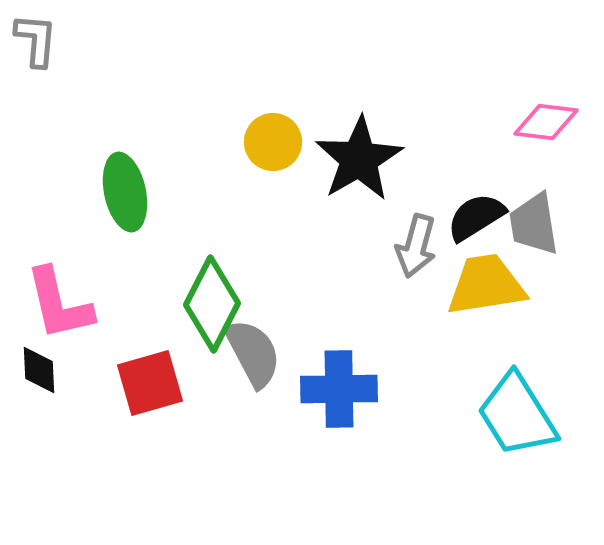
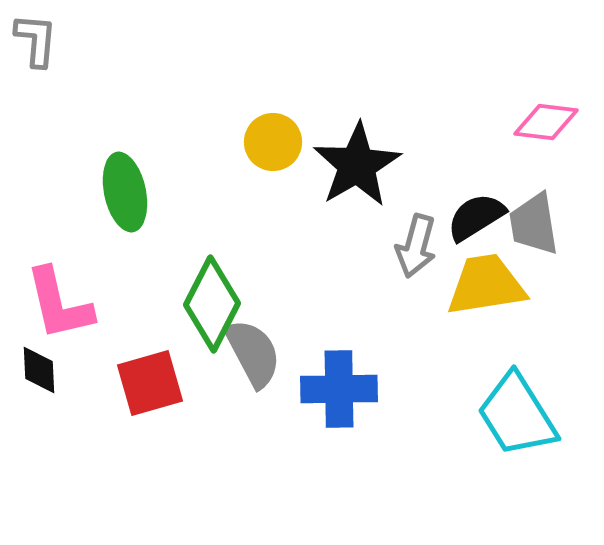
black star: moved 2 px left, 6 px down
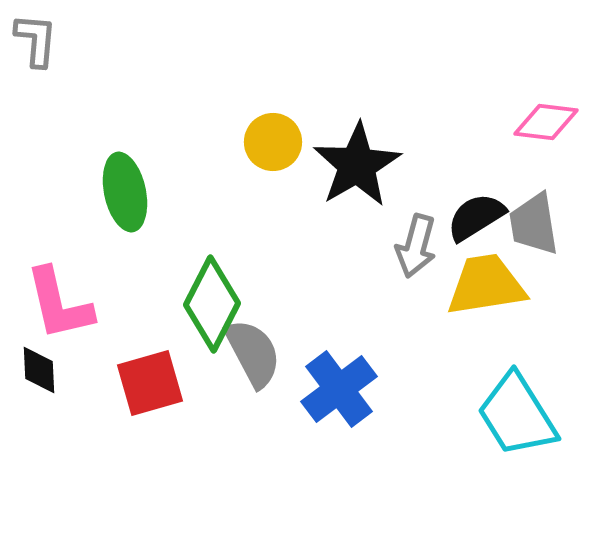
blue cross: rotated 36 degrees counterclockwise
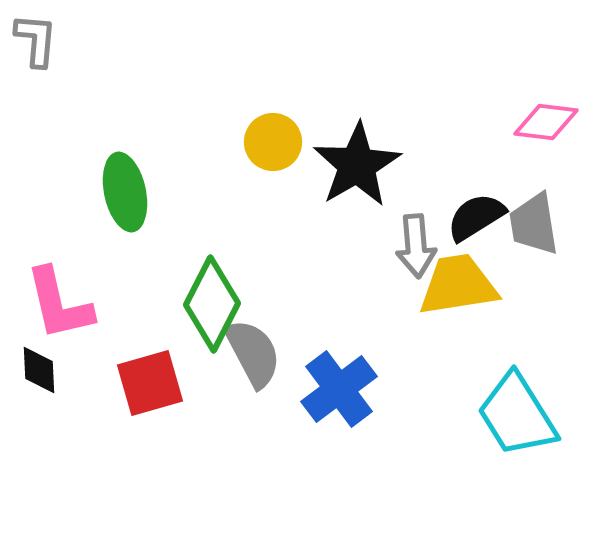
gray arrow: rotated 20 degrees counterclockwise
yellow trapezoid: moved 28 px left
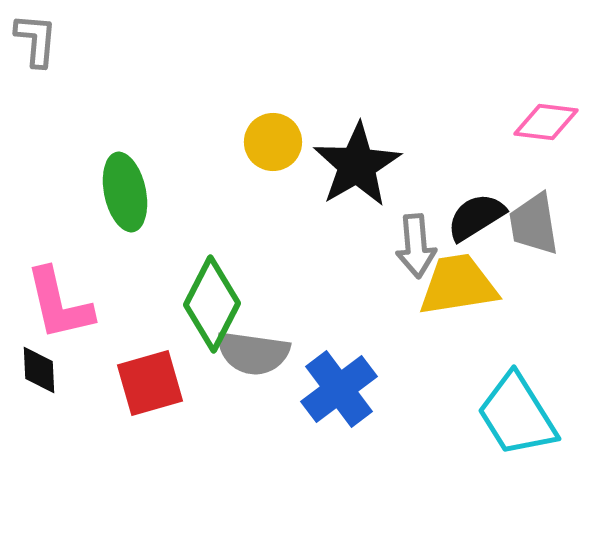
gray semicircle: rotated 126 degrees clockwise
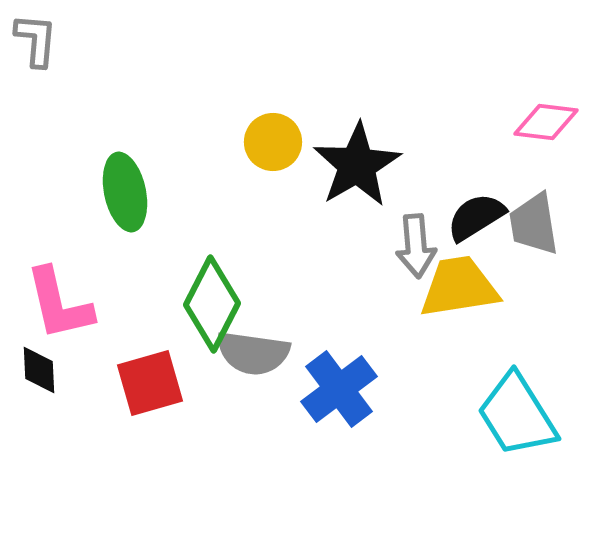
yellow trapezoid: moved 1 px right, 2 px down
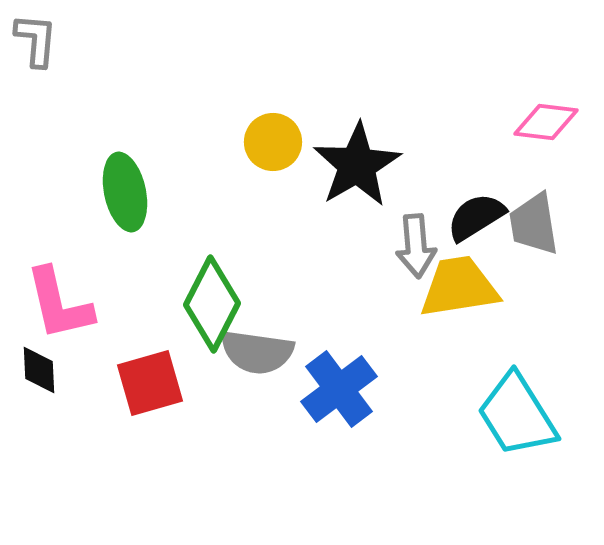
gray semicircle: moved 4 px right, 1 px up
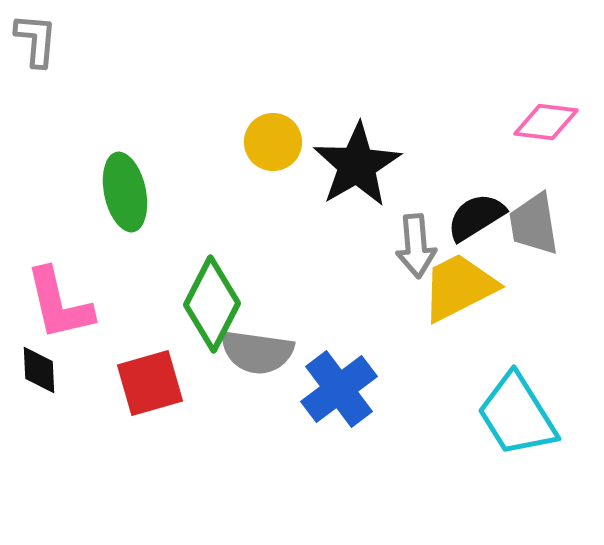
yellow trapezoid: rotated 18 degrees counterclockwise
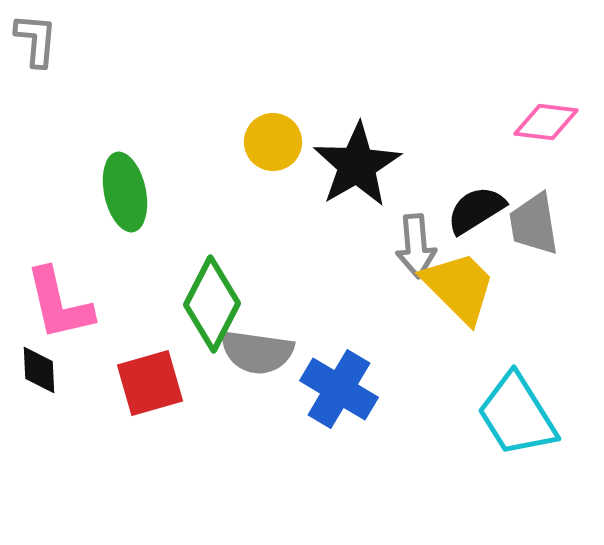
black semicircle: moved 7 px up
yellow trapezoid: rotated 72 degrees clockwise
blue cross: rotated 22 degrees counterclockwise
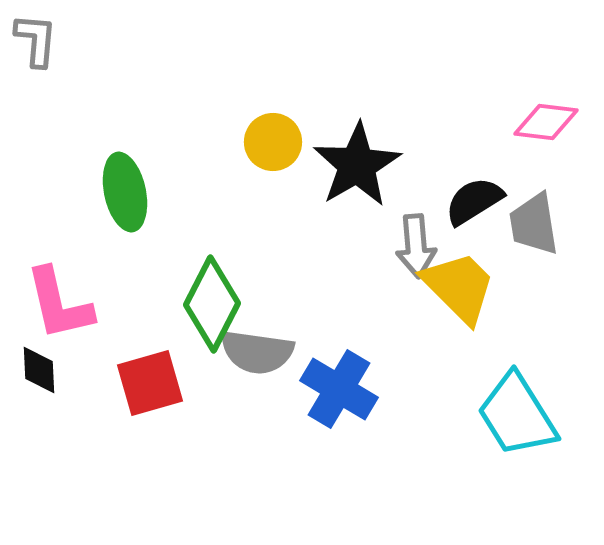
black semicircle: moved 2 px left, 9 px up
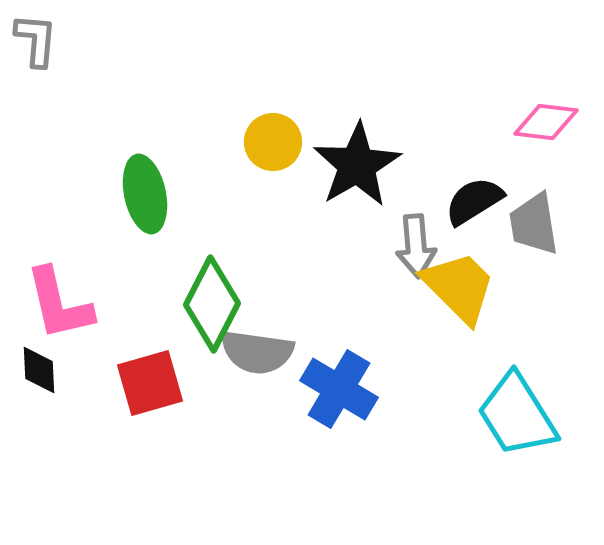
green ellipse: moved 20 px right, 2 px down
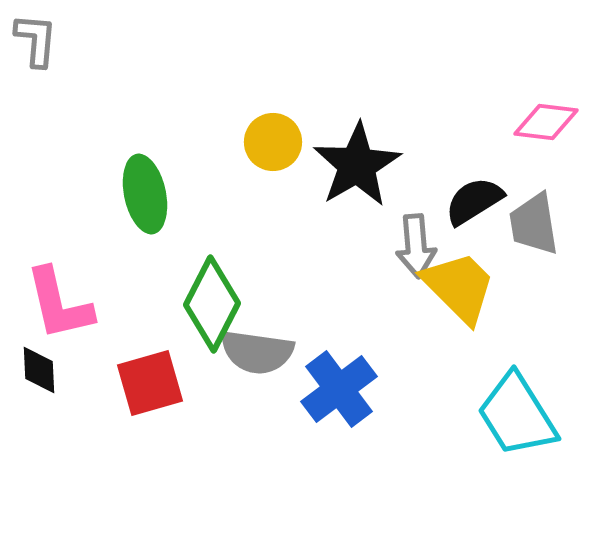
blue cross: rotated 22 degrees clockwise
